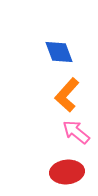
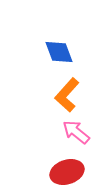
red ellipse: rotated 12 degrees counterclockwise
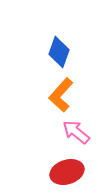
blue diamond: rotated 40 degrees clockwise
orange L-shape: moved 6 px left
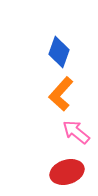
orange L-shape: moved 1 px up
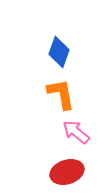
orange L-shape: rotated 128 degrees clockwise
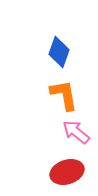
orange L-shape: moved 3 px right, 1 px down
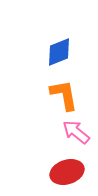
blue diamond: rotated 48 degrees clockwise
